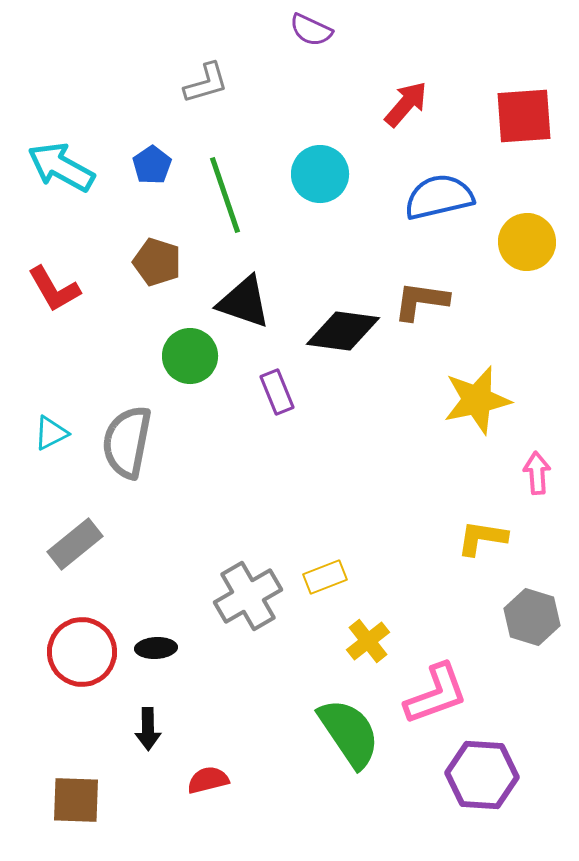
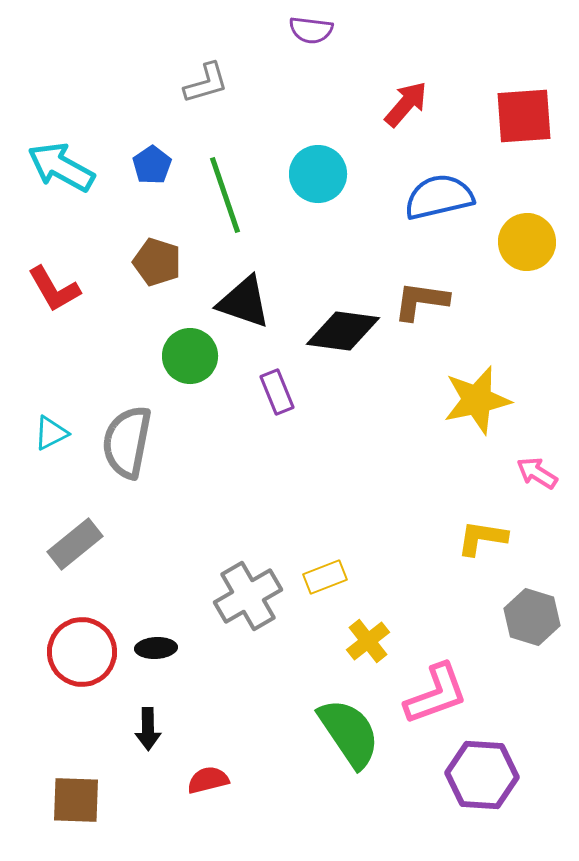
purple semicircle: rotated 18 degrees counterclockwise
cyan circle: moved 2 px left
pink arrow: rotated 54 degrees counterclockwise
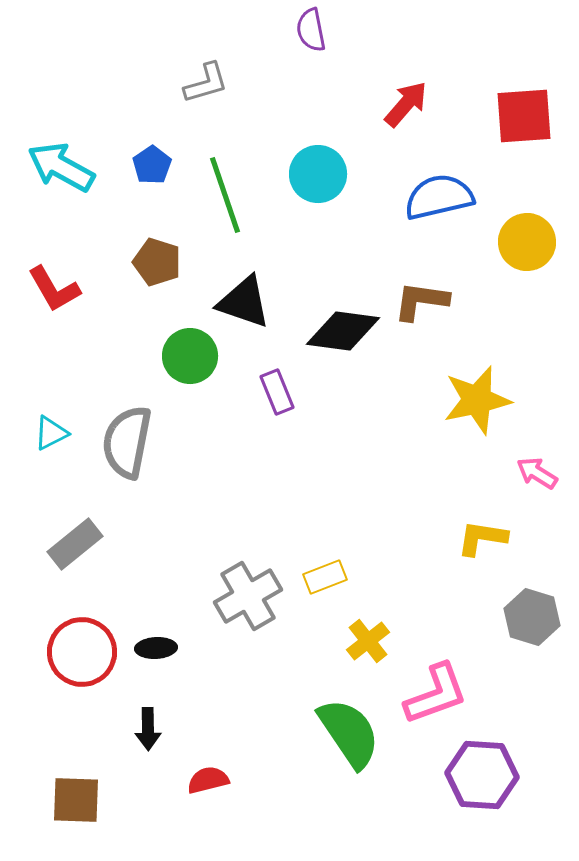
purple semicircle: rotated 72 degrees clockwise
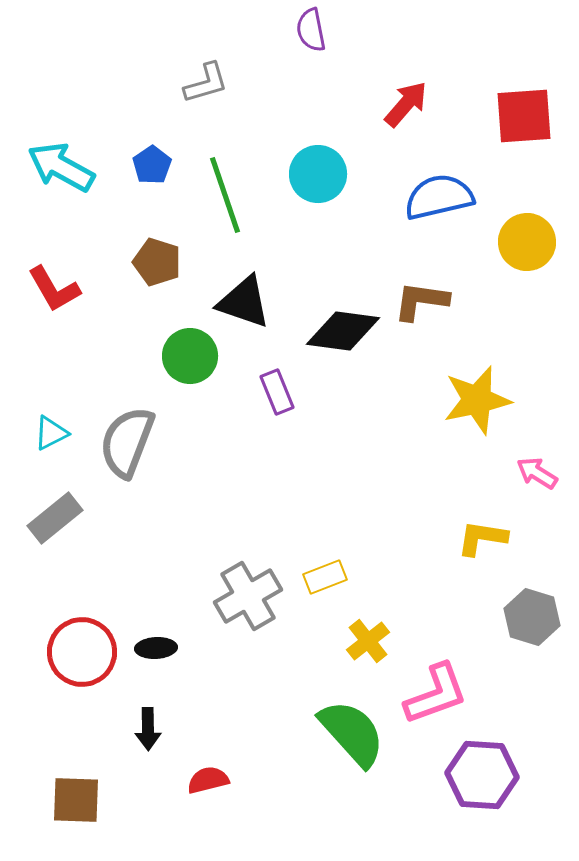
gray semicircle: rotated 10 degrees clockwise
gray rectangle: moved 20 px left, 26 px up
green semicircle: moved 3 px right; rotated 8 degrees counterclockwise
